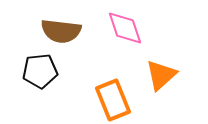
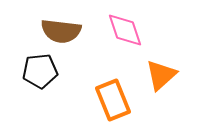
pink diamond: moved 2 px down
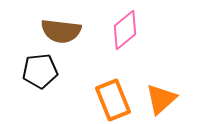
pink diamond: rotated 69 degrees clockwise
orange triangle: moved 24 px down
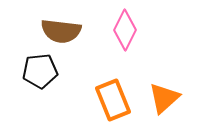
pink diamond: rotated 24 degrees counterclockwise
orange triangle: moved 3 px right, 1 px up
